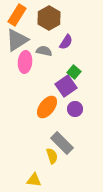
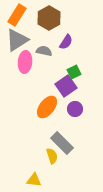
green square: rotated 24 degrees clockwise
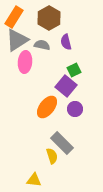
orange rectangle: moved 3 px left, 2 px down
purple semicircle: rotated 133 degrees clockwise
gray semicircle: moved 2 px left, 6 px up
green square: moved 2 px up
purple square: rotated 15 degrees counterclockwise
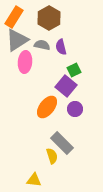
purple semicircle: moved 5 px left, 5 px down
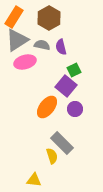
pink ellipse: rotated 70 degrees clockwise
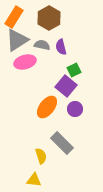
yellow semicircle: moved 11 px left
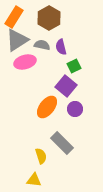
green square: moved 4 px up
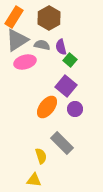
green square: moved 4 px left, 6 px up; rotated 24 degrees counterclockwise
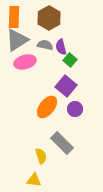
orange rectangle: rotated 30 degrees counterclockwise
gray semicircle: moved 3 px right
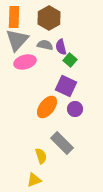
gray triangle: rotated 15 degrees counterclockwise
purple square: rotated 15 degrees counterclockwise
yellow triangle: rotated 28 degrees counterclockwise
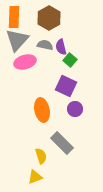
orange ellipse: moved 5 px left, 3 px down; rotated 50 degrees counterclockwise
yellow triangle: moved 1 px right, 3 px up
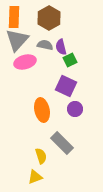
green square: rotated 24 degrees clockwise
